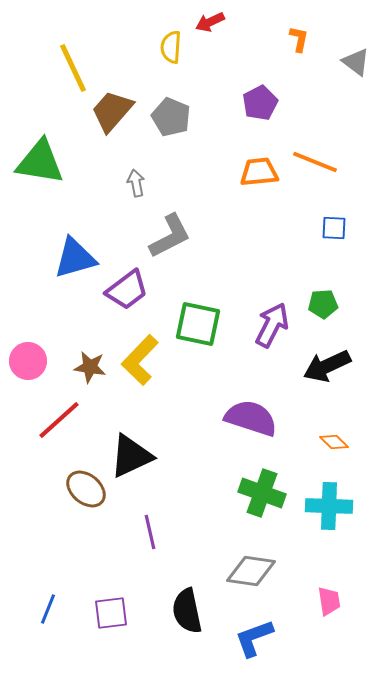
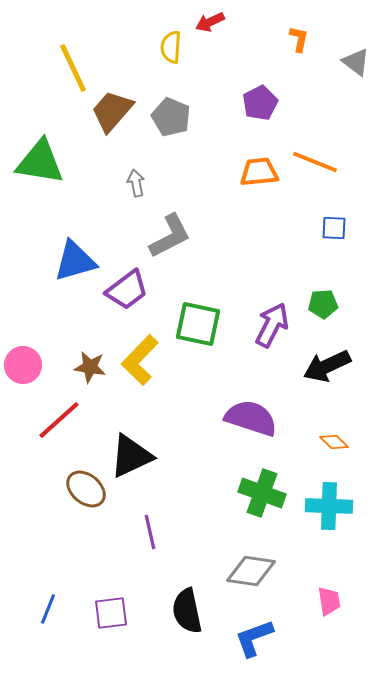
blue triangle: moved 3 px down
pink circle: moved 5 px left, 4 px down
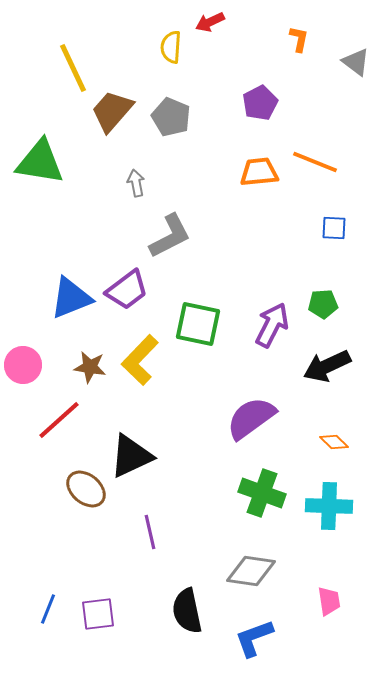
blue triangle: moved 4 px left, 37 px down; rotated 6 degrees counterclockwise
purple semicircle: rotated 54 degrees counterclockwise
purple square: moved 13 px left, 1 px down
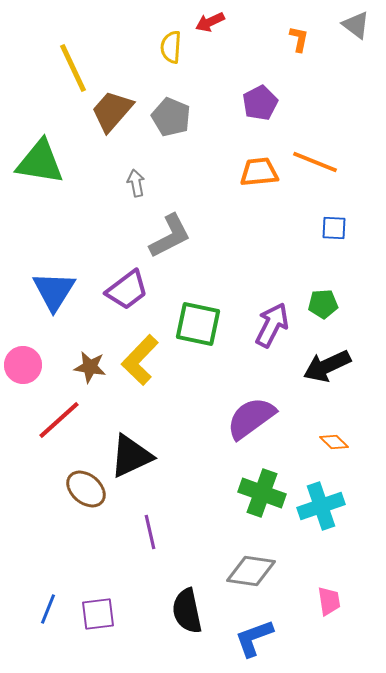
gray triangle: moved 37 px up
blue triangle: moved 17 px left, 7 px up; rotated 36 degrees counterclockwise
cyan cross: moved 8 px left; rotated 21 degrees counterclockwise
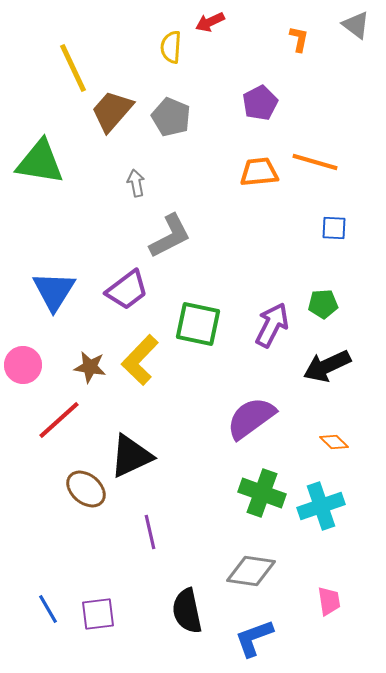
orange line: rotated 6 degrees counterclockwise
blue line: rotated 52 degrees counterclockwise
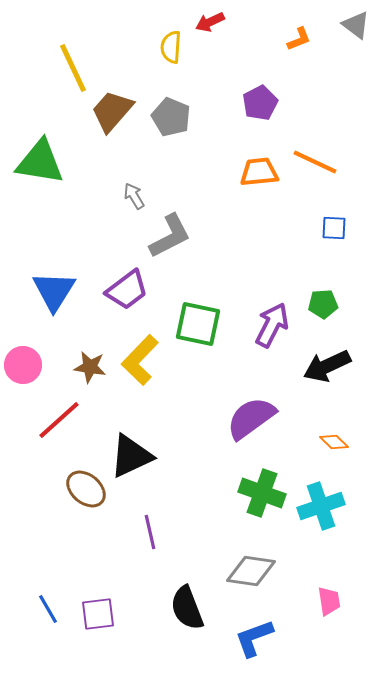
orange L-shape: rotated 56 degrees clockwise
orange line: rotated 9 degrees clockwise
gray arrow: moved 2 px left, 13 px down; rotated 20 degrees counterclockwise
black semicircle: moved 3 px up; rotated 9 degrees counterclockwise
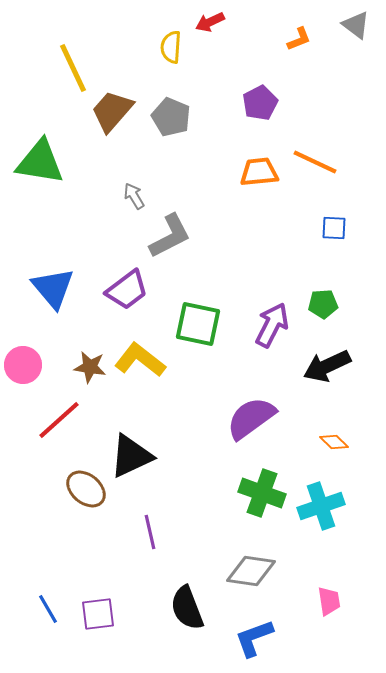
blue triangle: moved 1 px left, 3 px up; rotated 12 degrees counterclockwise
yellow L-shape: rotated 84 degrees clockwise
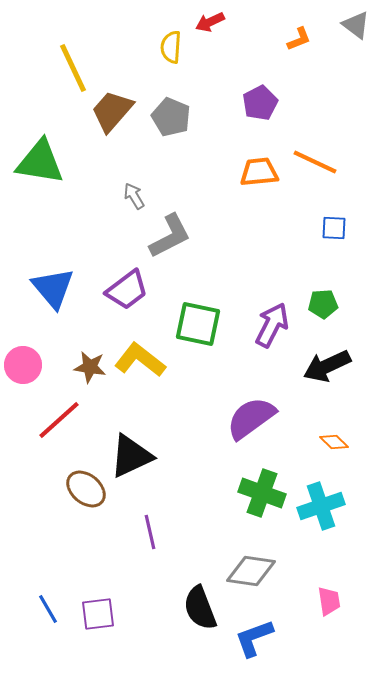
black semicircle: moved 13 px right
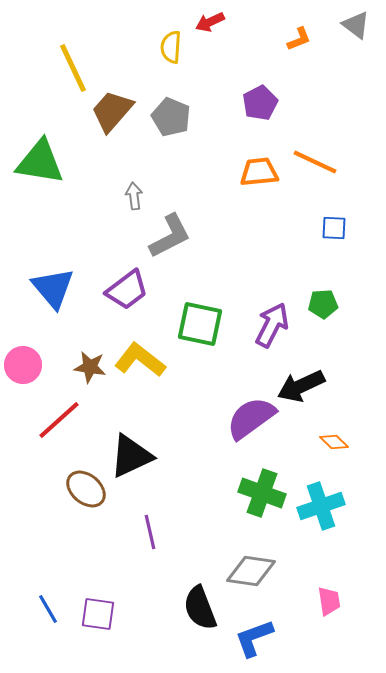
gray arrow: rotated 24 degrees clockwise
green square: moved 2 px right
black arrow: moved 26 px left, 20 px down
purple square: rotated 15 degrees clockwise
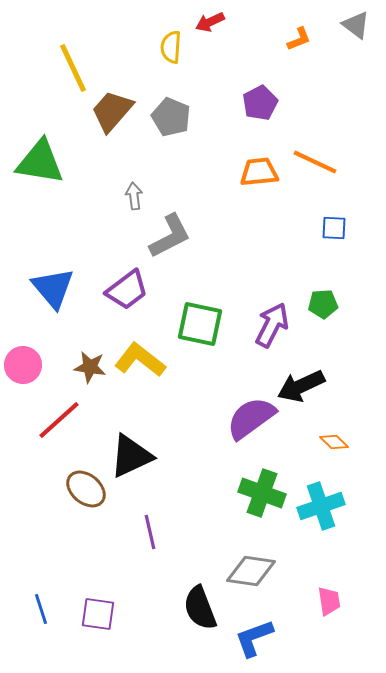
blue line: moved 7 px left; rotated 12 degrees clockwise
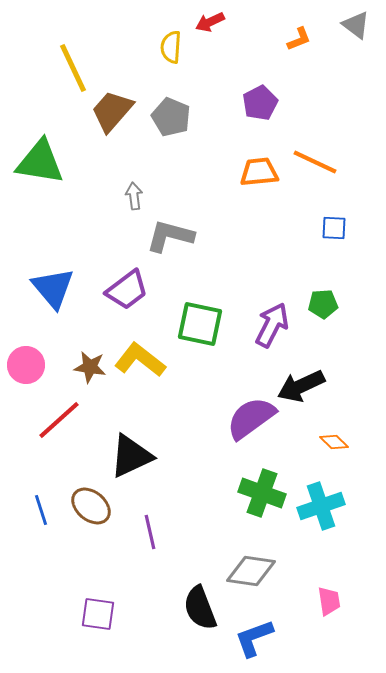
gray L-shape: rotated 138 degrees counterclockwise
pink circle: moved 3 px right
brown ellipse: moved 5 px right, 17 px down
blue line: moved 99 px up
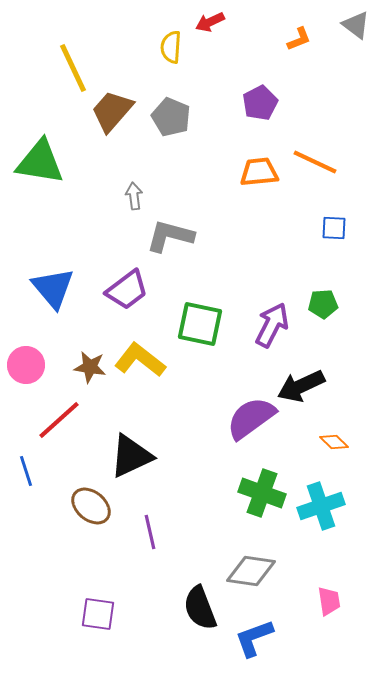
blue line: moved 15 px left, 39 px up
